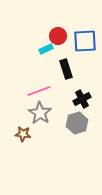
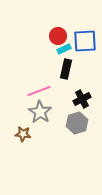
cyan rectangle: moved 18 px right
black rectangle: rotated 30 degrees clockwise
gray star: moved 1 px up
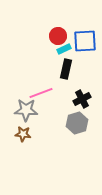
pink line: moved 2 px right, 2 px down
gray star: moved 14 px left, 2 px up; rotated 30 degrees counterclockwise
